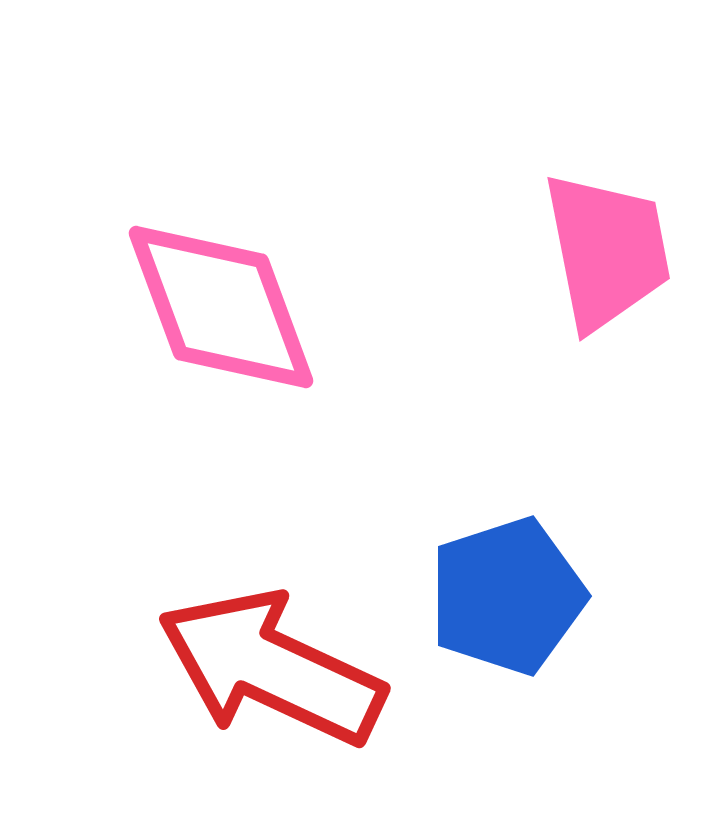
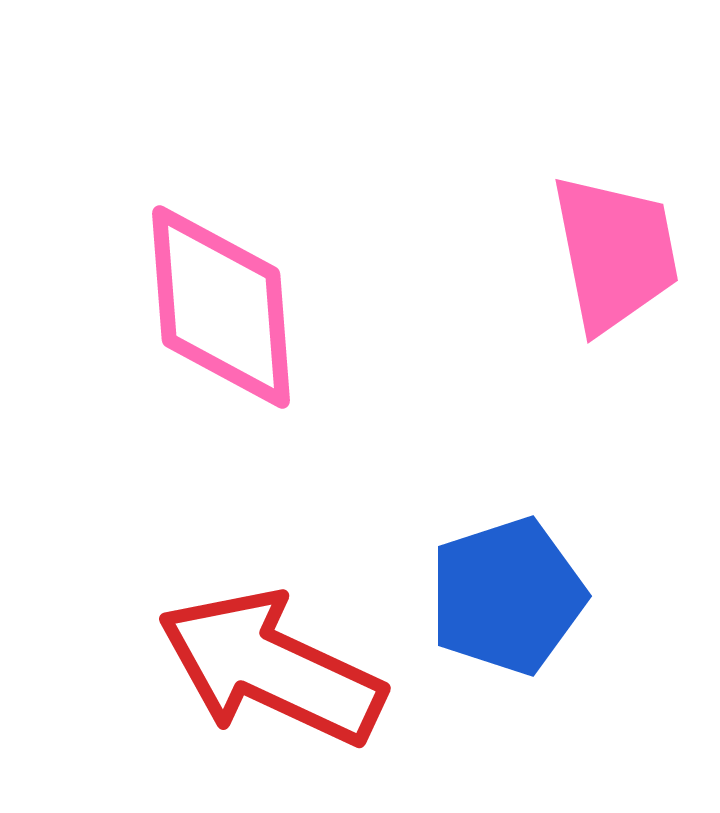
pink trapezoid: moved 8 px right, 2 px down
pink diamond: rotated 16 degrees clockwise
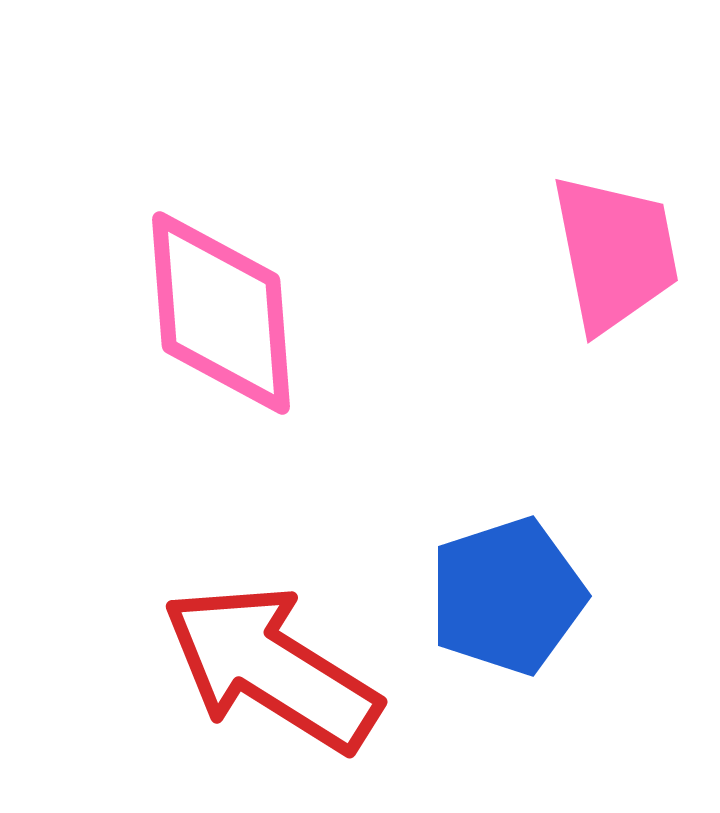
pink diamond: moved 6 px down
red arrow: rotated 7 degrees clockwise
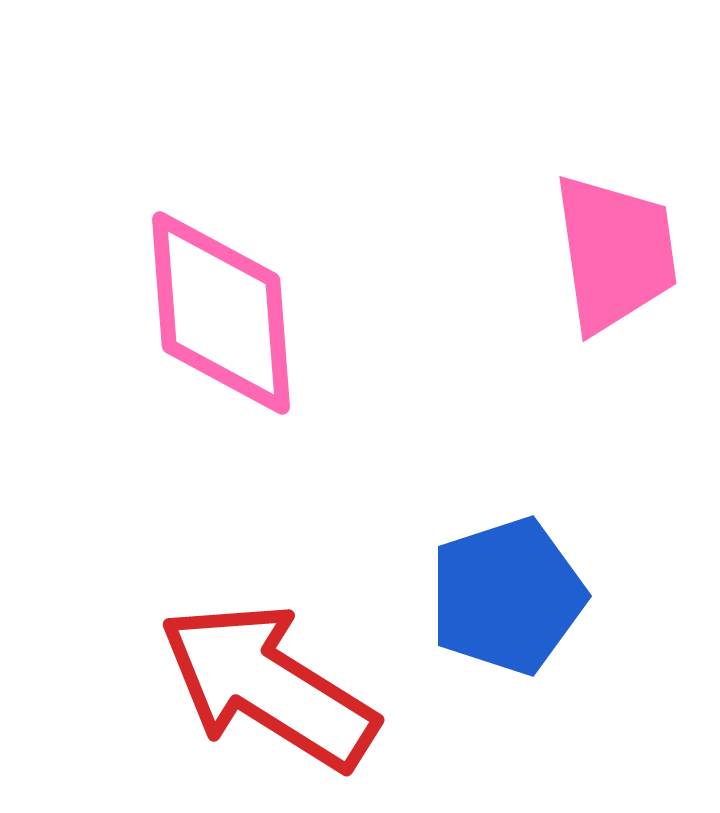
pink trapezoid: rotated 3 degrees clockwise
red arrow: moved 3 px left, 18 px down
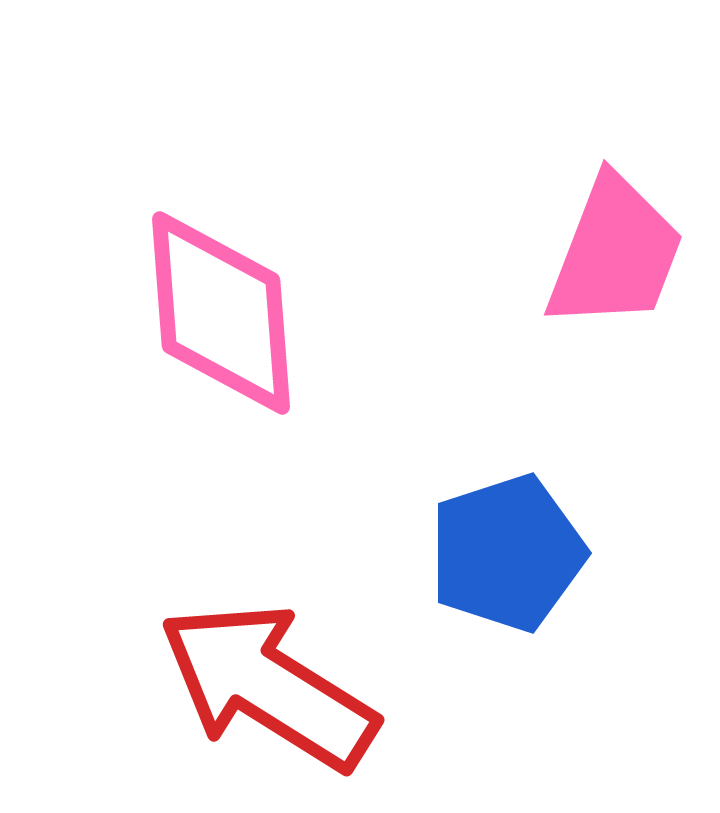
pink trapezoid: rotated 29 degrees clockwise
blue pentagon: moved 43 px up
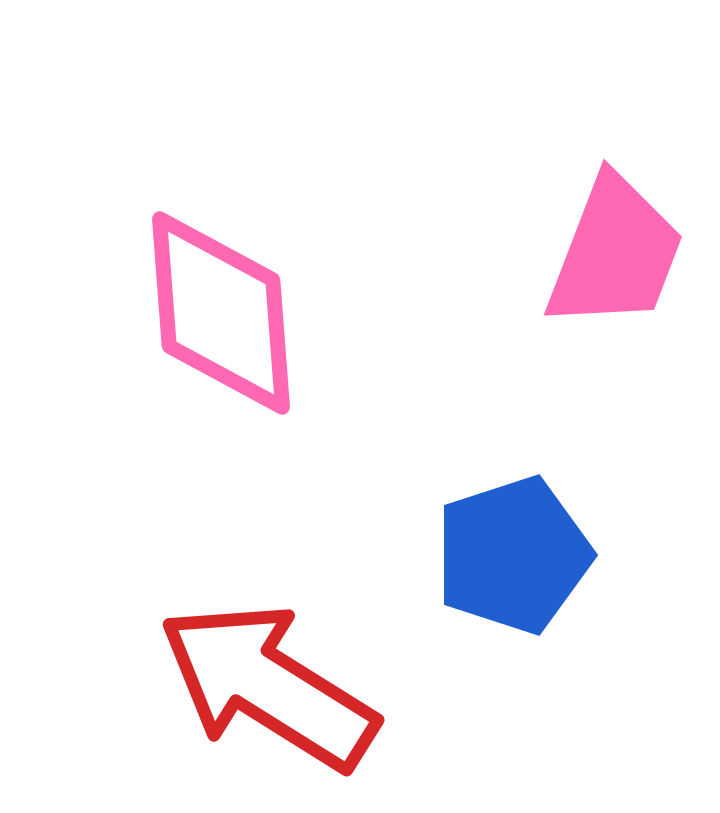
blue pentagon: moved 6 px right, 2 px down
